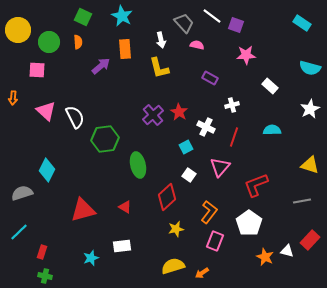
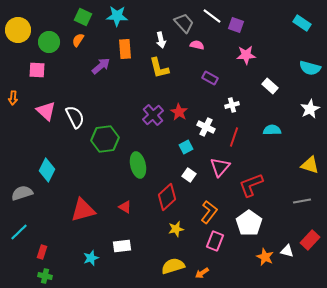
cyan star at (122, 16): moved 5 px left; rotated 25 degrees counterclockwise
orange semicircle at (78, 42): moved 2 px up; rotated 144 degrees counterclockwise
red L-shape at (256, 185): moved 5 px left
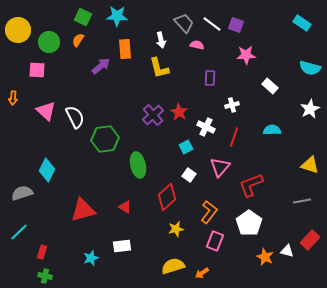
white line at (212, 16): moved 8 px down
purple rectangle at (210, 78): rotated 63 degrees clockwise
